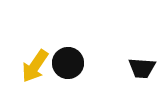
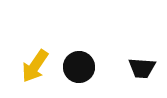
black circle: moved 11 px right, 4 px down
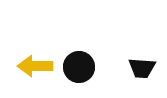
yellow arrow: rotated 56 degrees clockwise
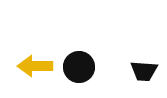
black trapezoid: moved 2 px right, 3 px down
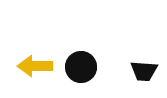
black circle: moved 2 px right
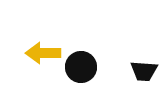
yellow arrow: moved 8 px right, 13 px up
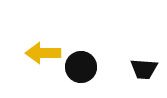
black trapezoid: moved 2 px up
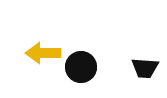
black trapezoid: moved 1 px right, 1 px up
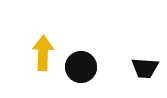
yellow arrow: rotated 92 degrees clockwise
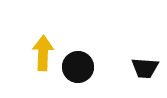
black circle: moved 3 px left
